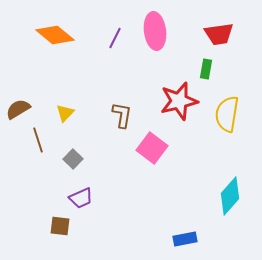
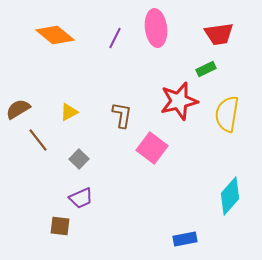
pink ellipse: moved 1 px right, 3 px up
green rectangle: rotated 54 degrees clockwise
yellow triangle: moved 4 px right, 1 px up; rotated 18 degrees clockwise
brown line: rotated 20 degrees counterclockwise
gray square: moved 6 px right
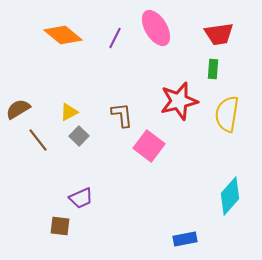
pink ellipse: rotated 24 degrees counterclockwise
orange diamond: moved 8 px right
green rectangle: moved 7 px right; rotated 60 degrees counterclockwise
brown L-shape: rotated 16 degrees counterclockwise
pink square: moved 3 px left, 2 px up
gray square: moved 23 px up
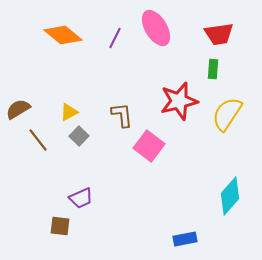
yellow semicircle: rotated 24 degrees clockwise
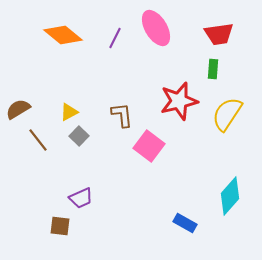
blue rectangle: moved 16 px up; rotated 40 degrees clockwise
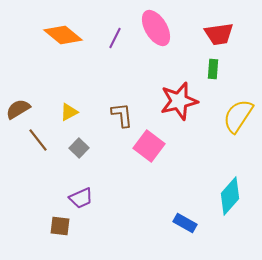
yellow semicircle: moved 11 px right, 2 px down
gray square: moved 12 px down
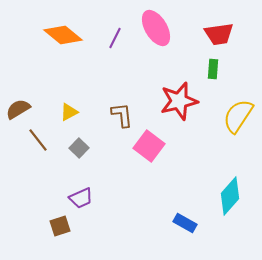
brown square: rotated 25 degrees counterclockwise
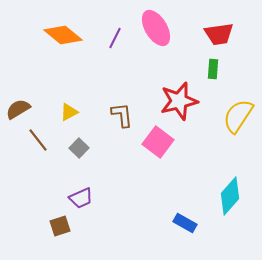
pink square: moved 9 px right, 4 px up
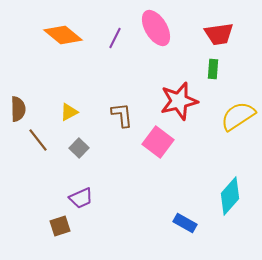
brown semicircle: rotated 120 degrees clockwise
yellow semicircle: rotated 24 degrees clockwise
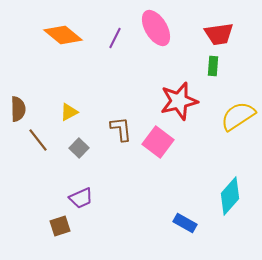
green rectangle: moved 3 px up
brown L-shape: moved 1 px left, 14 px down
